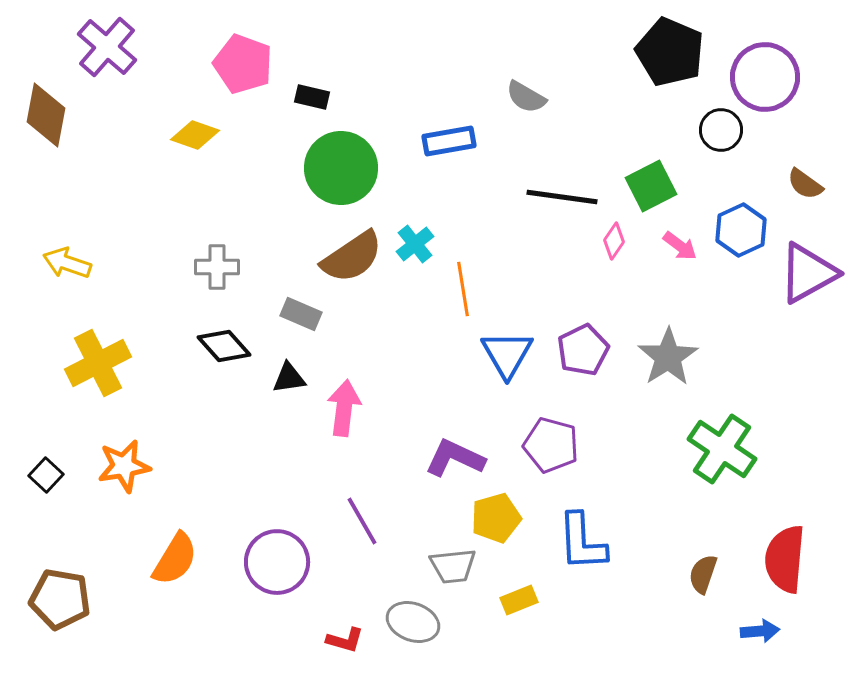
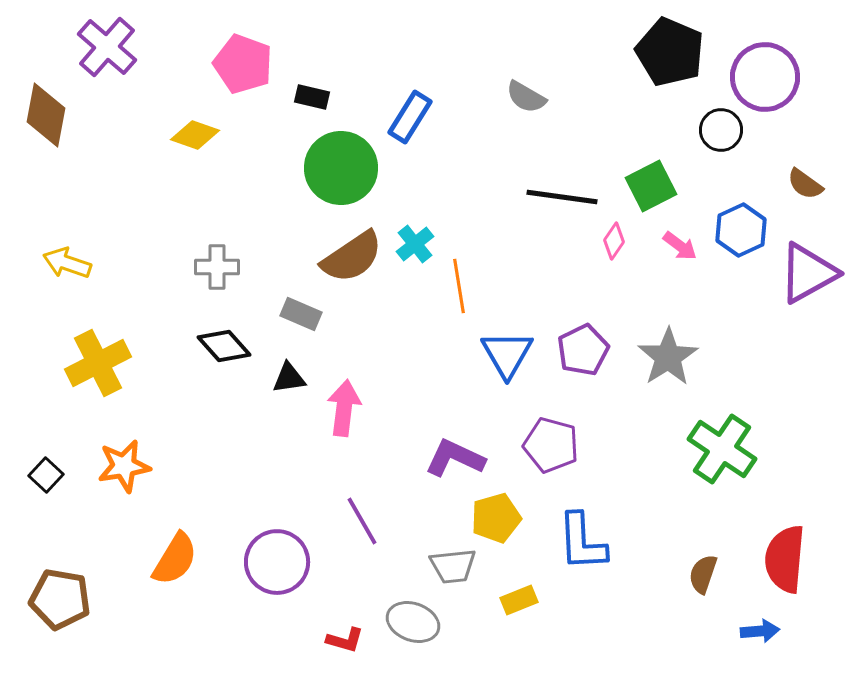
blue rectangle at (449, 141): moved 39 px left, 24 px up; rotated 48 degrees counterclockwise
orange line at (463, 289): moved 4 px left, 3 px up
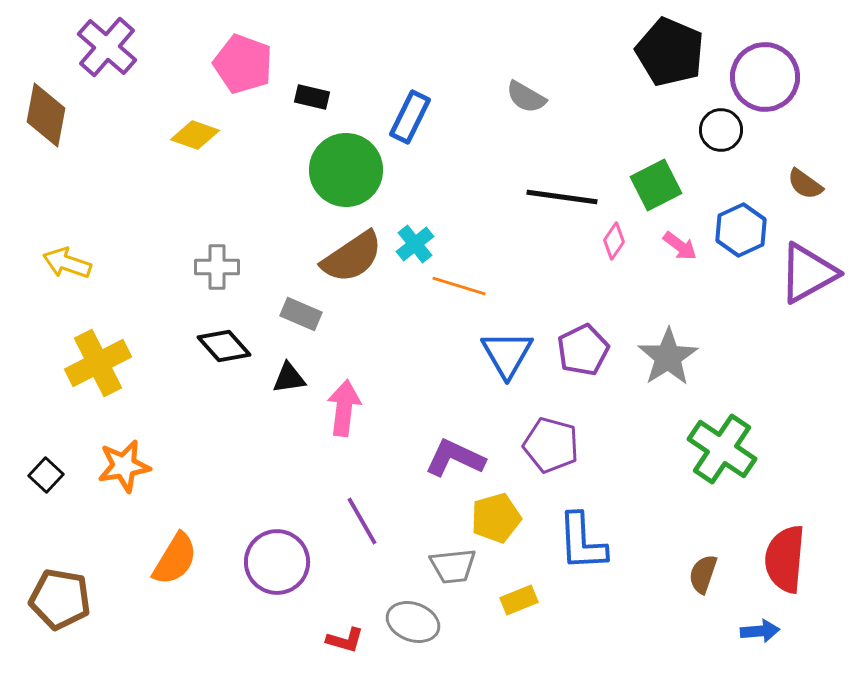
blue rectangle at (410, 117): rotated 6 degrees counterclockwise
green circle at (341, 168): moved 5 px right, 2 px down
green square at (651, 186): moved 5 px right, 1 px up
orange line at (459, 286): rotated 64 degrees counterclockwise
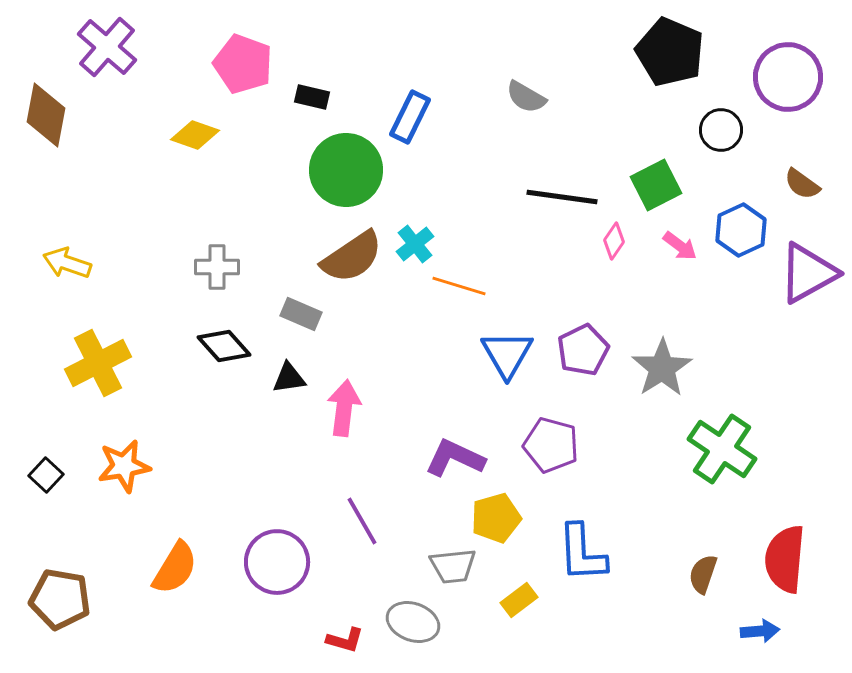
purple circle at (765, 77): moved 23 px right
brown semicircle at (805, 184): moved 3 px left
gray star at (668, 357): moved 6 px left, 11 px down
blue L-shape at (582, 542): moved 11 px down
orange semicircle at (175, 559): moved 9 px down
yellow rectangle at (519, 600): rotated 15 degrees counterclockwise
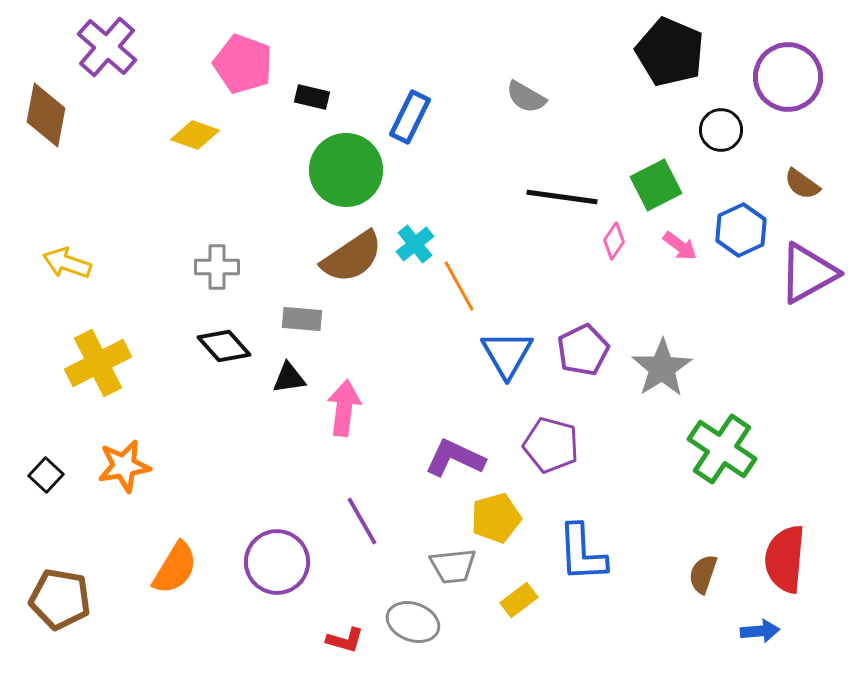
orange line at (459, 286): rotated 44 degrees clockwise
gray rectangle at (301, 314): moved 1 px right, 5 px down; rotated 18 degrees counterclockwise
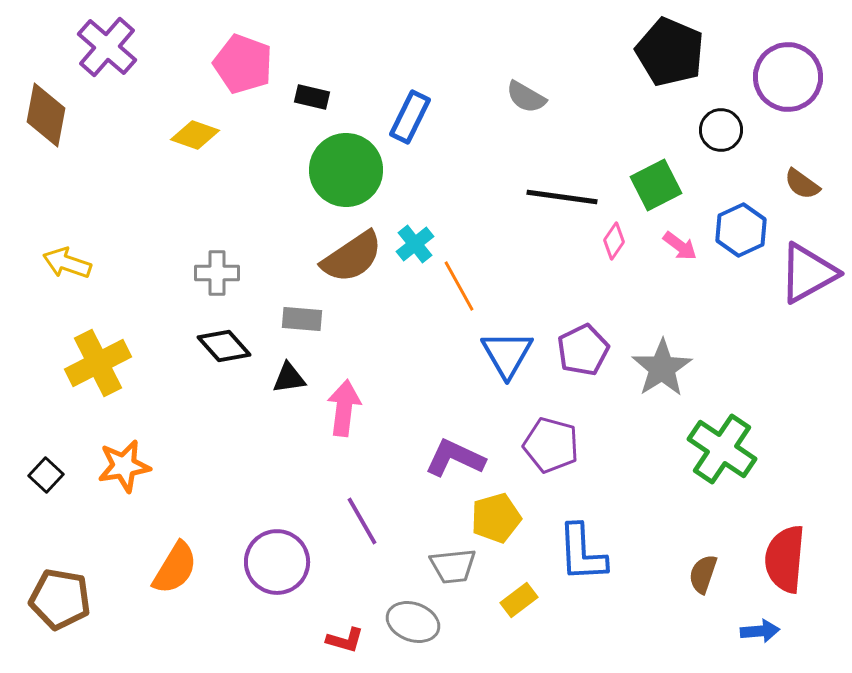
gray cross at (217, 267): moved 6 px down
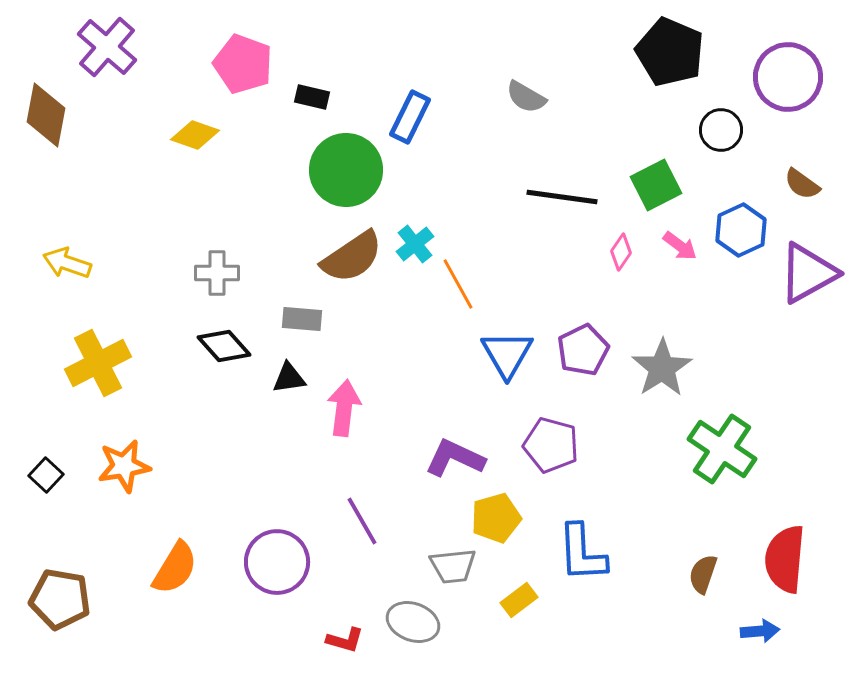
pink diamond at (614, 241): moved 7 px right, 11 px down
orange line at (459, 286): moved 1 px left, 2 px up
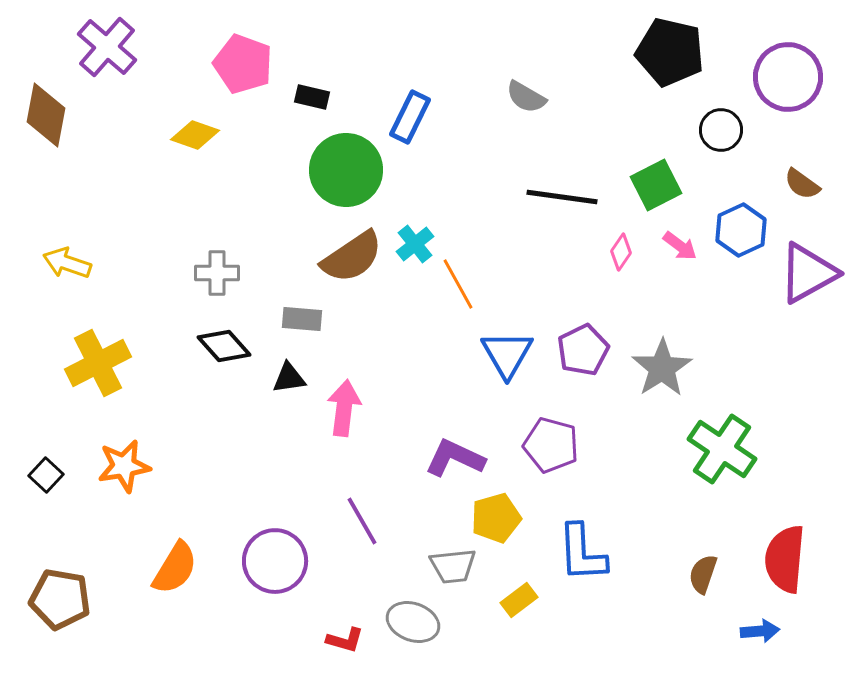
black pentagon at (670, 52): rotated 10 degrees counterclockwise
purple circle at (277, 562): moved 2 px left, 1 px up
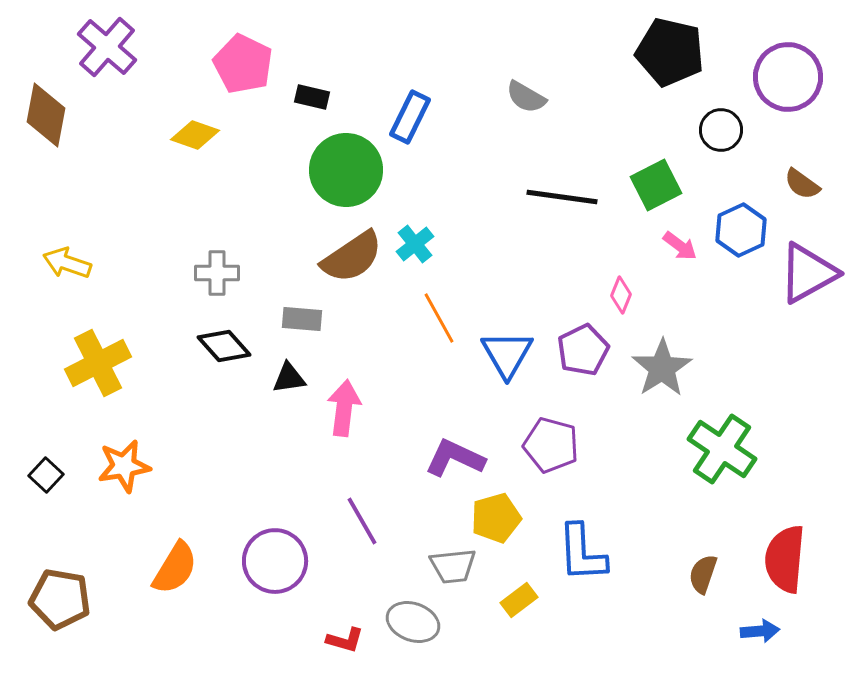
pink pentagon at (243, 64): rotated 6 degrees clockwise
pink diamond at (621, 252): moved 43 px down; rotated 12 degrees counterclockwise
orange line at (458, 284): moved 19 px left, 34 px down
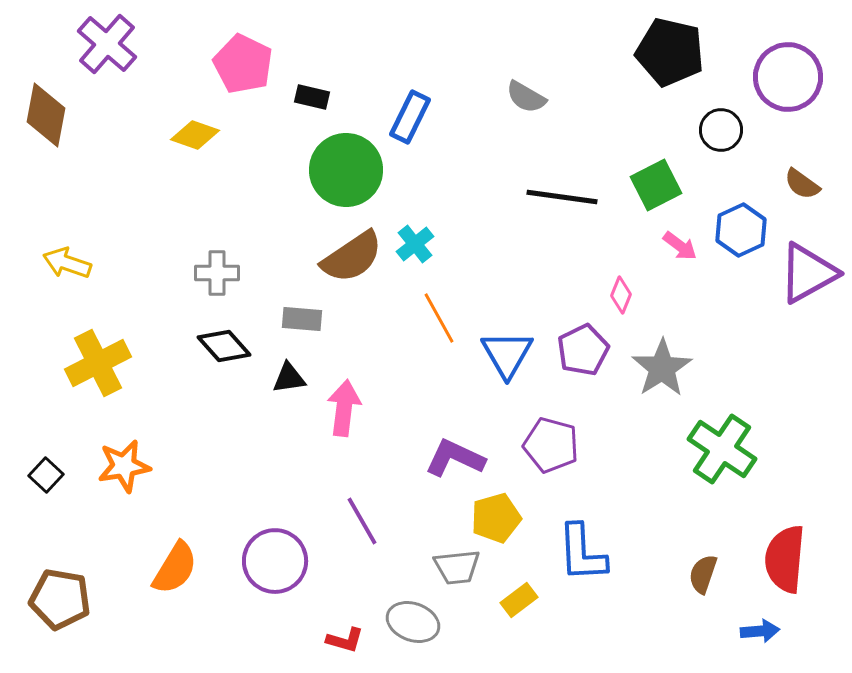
purple cross at (107, 47): moved 3 px up
gray trapezoid at (453, 566): moved 4 px right, 1 px down
